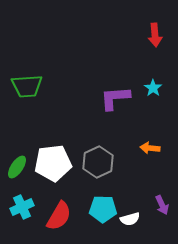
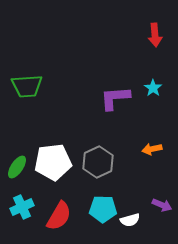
orange arrow: moved 2 px right, 1 px down; rotated 18 degrees counterclockwise
white pentagon: moved 1 px up
purple arrow: rotated 42 degrees counterclockwise
white semicircle: moved 1 px down
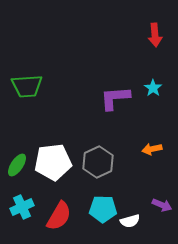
green ellipse: moved 2 px up
white semicircle: moved 1 px down
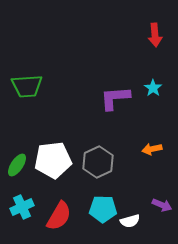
white pentagon: moved 2 px up
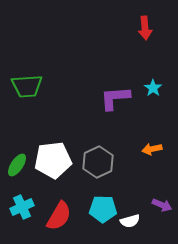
red arrow: moved 10 px left, 7 px up
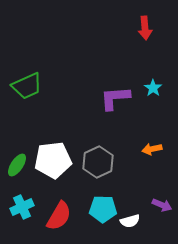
green trapezoid: rotated 20 degrees counterclockwise
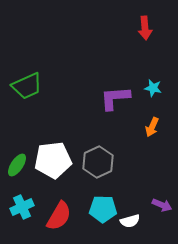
cyan star: rotated 24 degrees counterclockwise
orange arrow: moved 22 px up; rotated 54 degrees counterclockwise
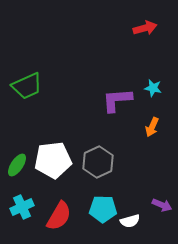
red arrow: rotated 100 degrees counterclockwise
purple L-shape: moved 2 px right, 2 px down
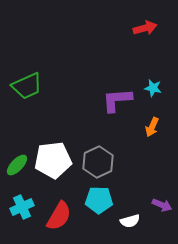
green ellipse: rotated 10 degrees clockwise
cyan pentagon: moved 4 px left, 9 px up
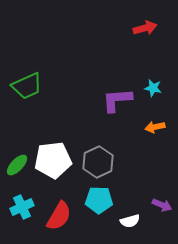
orange arrow: moved 3 px right; rotated 54 degrees clockwise
